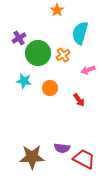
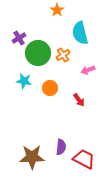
cyan semicircle: rotated 30 degrees counterclockwise
purple semicircle: moved 1 px left, 1 px up; rotated 91 degrees counterclockwise
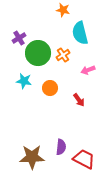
orange star: moved 6 px right; rotated 24 degrees counterclockwise
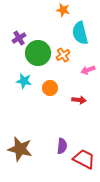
red arrow: rotated 48 degrees counterclockwise
purple semicircle: moved 1 px right, 1 px up
brown star: moved 12 px left, 8 px up; rotated 15 degrees clockwise
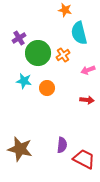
orange star: moved 2 px right
cyan semicircle: moved 1 px left
orange circle: moved 3 px left
red arrow: moved 8 px right
purple semicircle: moved 1 px up
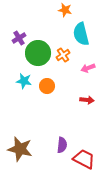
cyan semicircle: moved 2 px right, 1 px down
pink arrow: moved 2 px up
orange circle: moved 2 px up
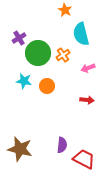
orange star: rotated 16 degrees clockwise
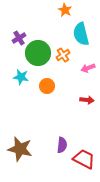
cyan star: moved 3 px left, 4 px up
